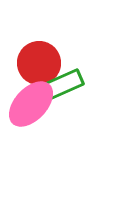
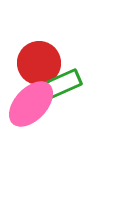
green rectangle: moved 2 px left
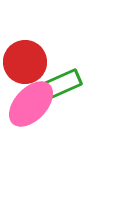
red circle: moved 14 px left, 1 px up
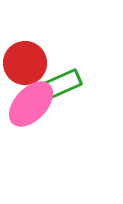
red circle: moved 1 px down
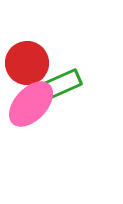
red circle: moved 2 px right
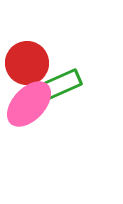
pink ellipse: moved 2 px left
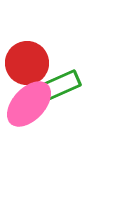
green rectangle: moved 1 px left, 1 px down
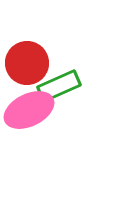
pink ellipse: moved 6 px down; rotated 21 degrees clockwise
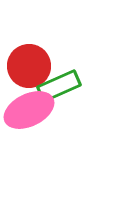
red circle: moved 2 px right, 3 px down
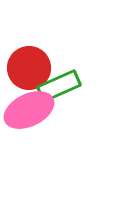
red circle: moved 2 px down
